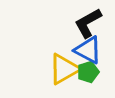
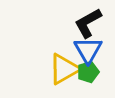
blue triangle: rotated 32 degrees clockwise
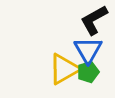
black L-shape: moved 6 px right, 3 px up
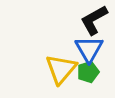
blue triangle: moved 1 px right, 1 px up
yellow triangle: moved 3 px left; rotated 20 degrees counterclockwise
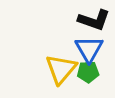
black L-shape: rotated 132 degrees counterclockwise
green pentagon: rotated 15 degrees clockwise
